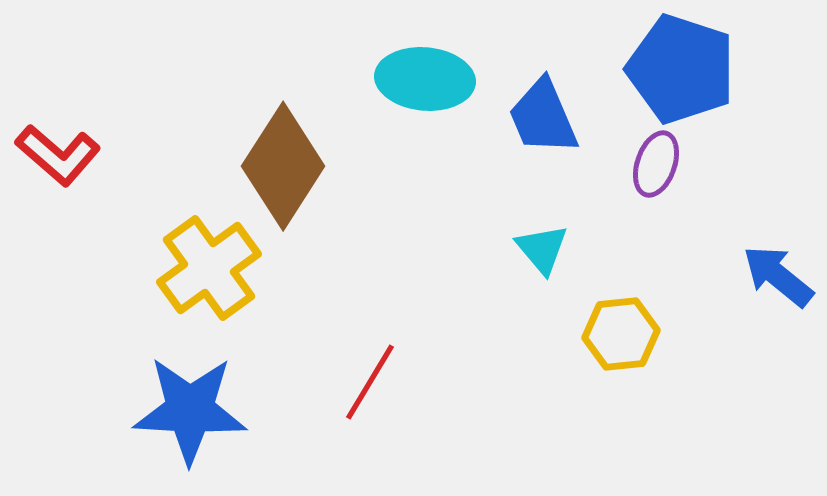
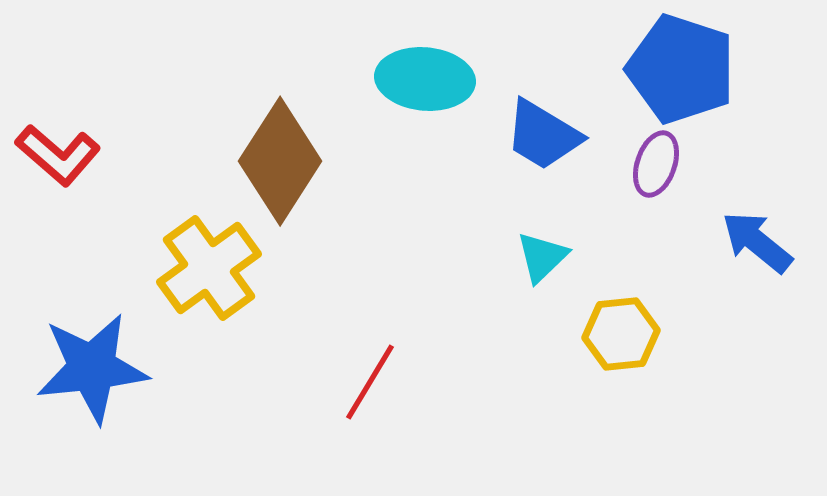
blue trapezoid: moved 18 px down; rotated 36 degrees counterclockwise
brown diamond: moved 3 px left, 5 px up
cyan triangle: moved 8 px down; rotated 26 degrees clockwise
blue arrow: moved 21 px left, 34 px up
blue star: moved 98 px left, 42 px up; rotated 9 degrees counterclockwise
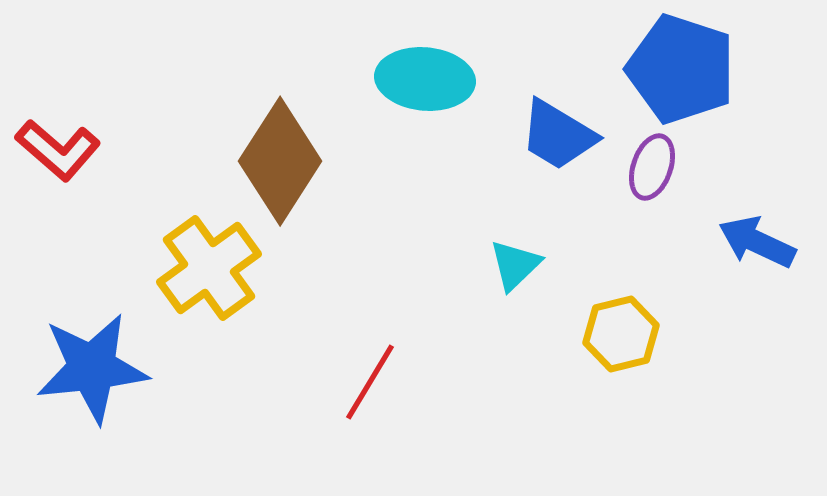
blue trapezoid: moved 15 px right
red L-shape: moved 5 px up
purple ellipse: moved 4 px left, 3 px down
blue arrow: rotated 14 degrees counterclockwise
cyan triangle: moved 27 px left, 8 px down
yellow hexagon: rotated 8 degrees counterclockwise
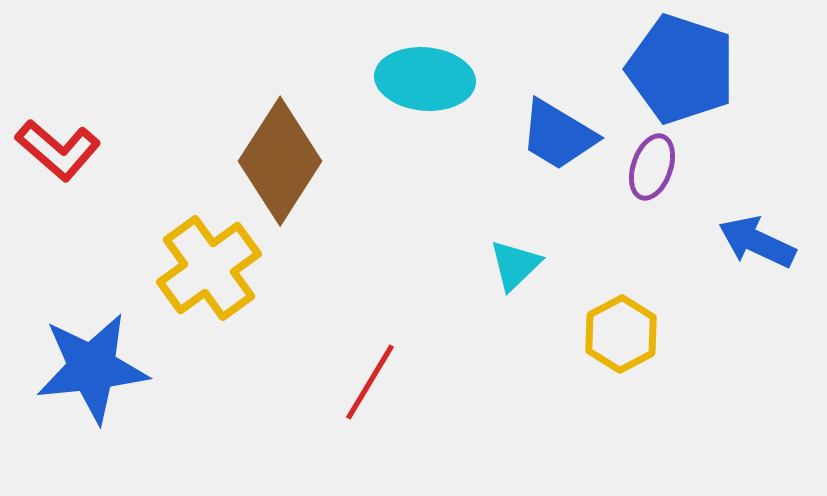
yellow hexagon: rotated 14 degrees counterclockwise
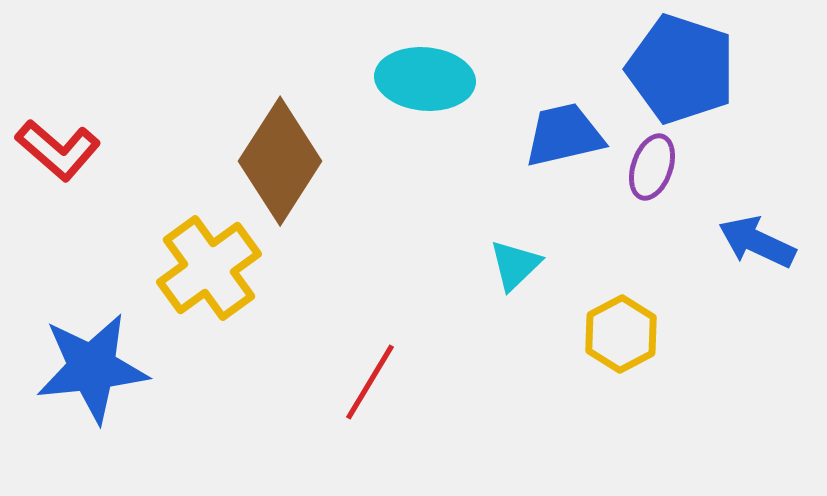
blue trapezoid: moved 6 px right; rotated 136 degrees clockwise
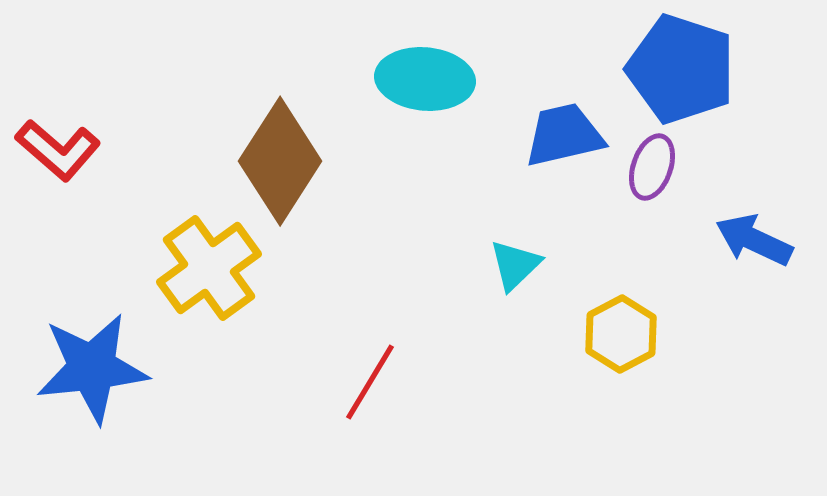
blue arrow: moved 3 px left, 2 px up
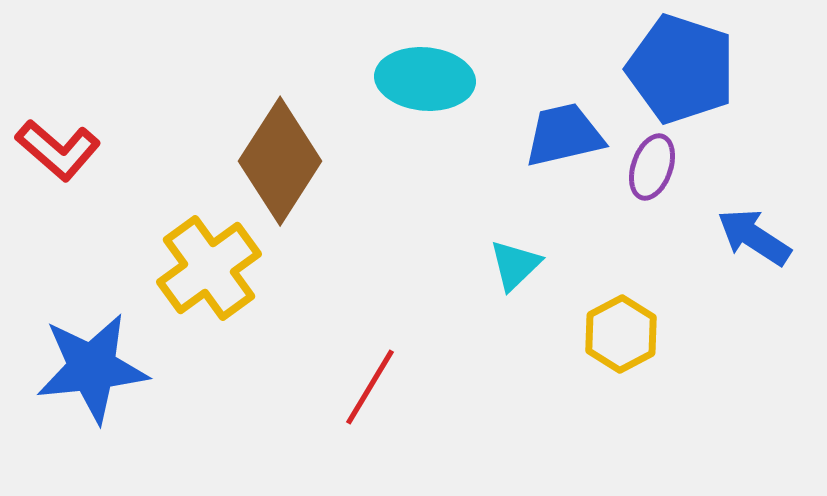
blue arrow: moved 3 px up; rotated 8 degrees clockwise
red line: moved 5 px down
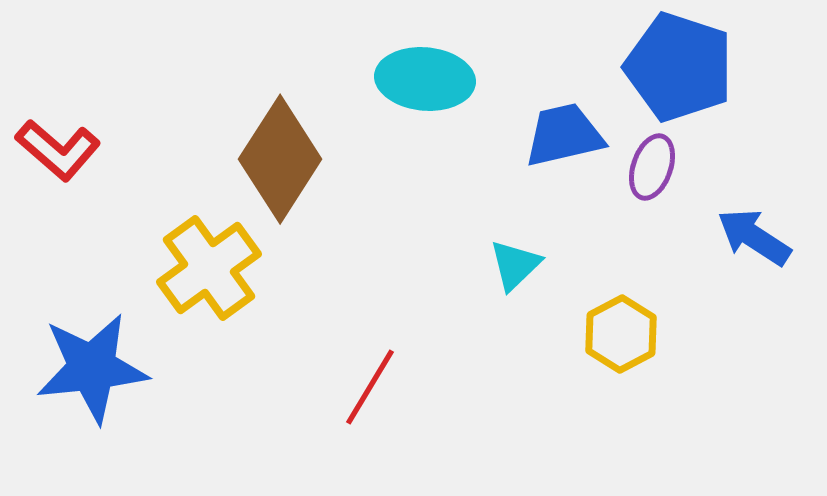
blue pentagon: moved 2 px left, 2 px up
brown diamond: moved 2 px up
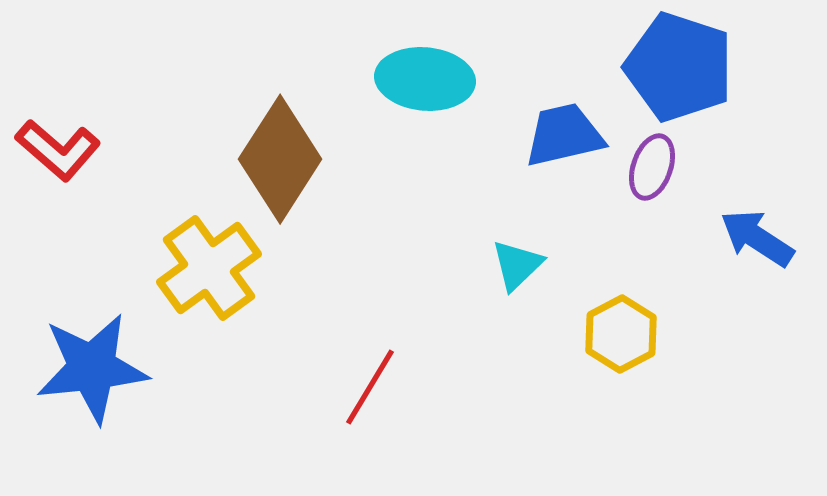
blue arrow: moved 3 px right, 1 px down
cyan triangle: moved 2 px right
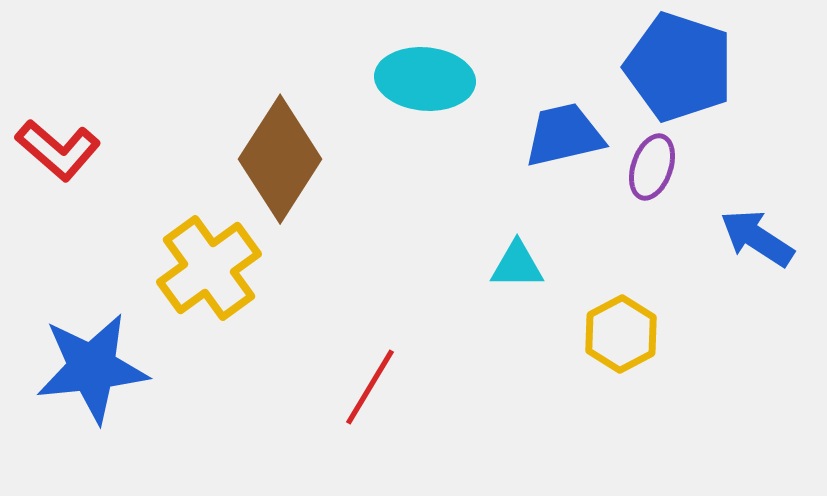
cyan triangle: rotated 44 degrees clockwise
